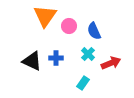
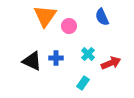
blue semicircle: moved 8 px right, 14 px up
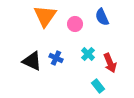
pink circle: moved 6 px right, 2 px up
blue cross: rotated 24 degrees clockwise
red arrow: moved 1 px left; rotated 90 degrees clockwise
cyan rectangle: moved 15 px right, 3 px down; rotated 72 degrees counterclockwise
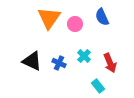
orange triangle: moved 4 px right, 2 px down
cyan cross: moved 4 px left, 2 px down
blue cross: moved 3 px right, 5 px down
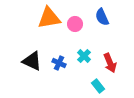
orange triangle: rotated 45 degrees clockwise
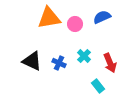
blue semicircle: rotated 90 degrees clockwise
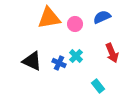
cyan cross: moved 8 px left
red arrow: moved 2 px right, 10 px up
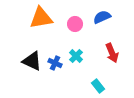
orange triangle: moved 8 px left
blue cross: moved 4 px left
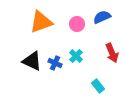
orange triangle: moved 4 px down; rotated 10 degrees counterclockwise
pink circle: moved 2 px right
